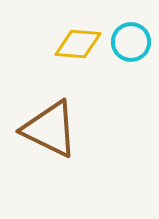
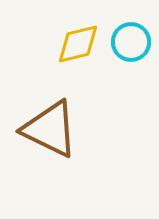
yellow diamond: rotated 18 degrees counterclockwise
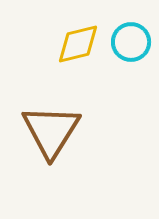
brown triangle: moved 1 px right, 2 px down; rotated 36 degrees clockwise
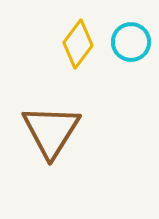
yellow diamond: rotated 39 degrees counterclockwise
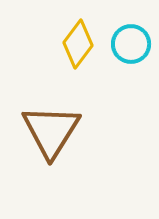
cyan circle: moved 2 px down
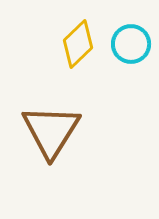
yellow diamond: rotated 9 degrees clockwise
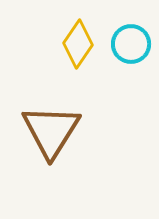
yellow diamond: rotated 12 degrees counterclockwise
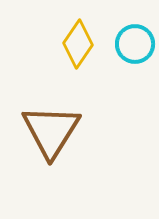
cyan circle: moved 4 px right
